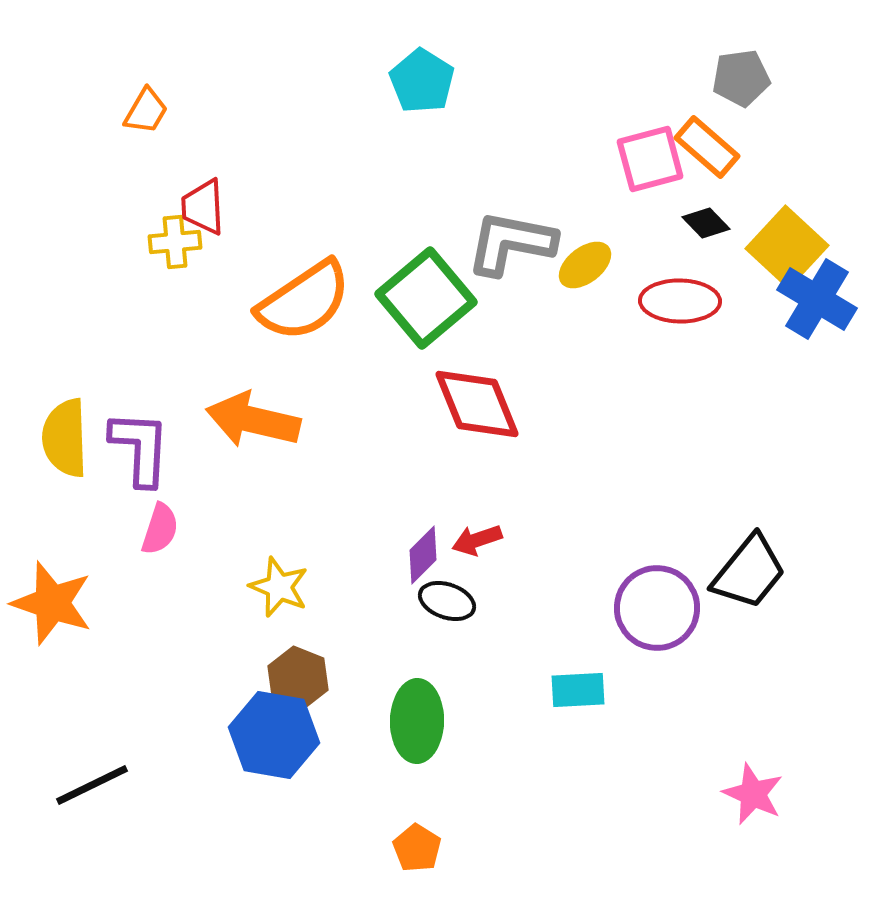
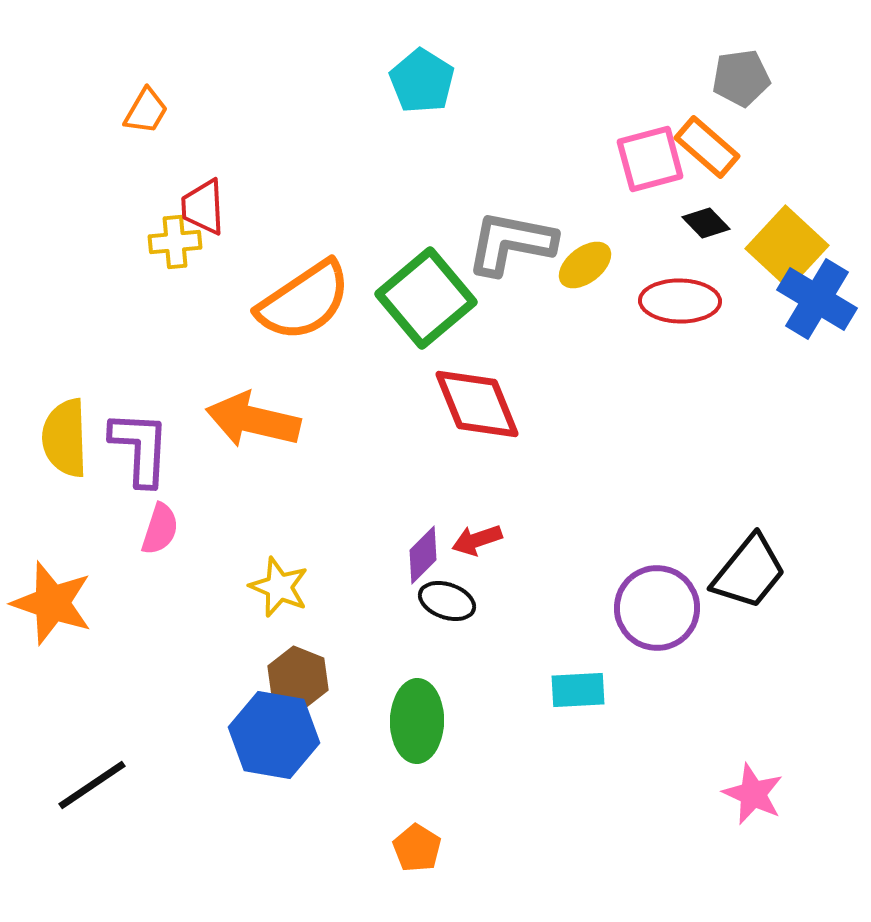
black line: rotated 8 degrees counterclockwise
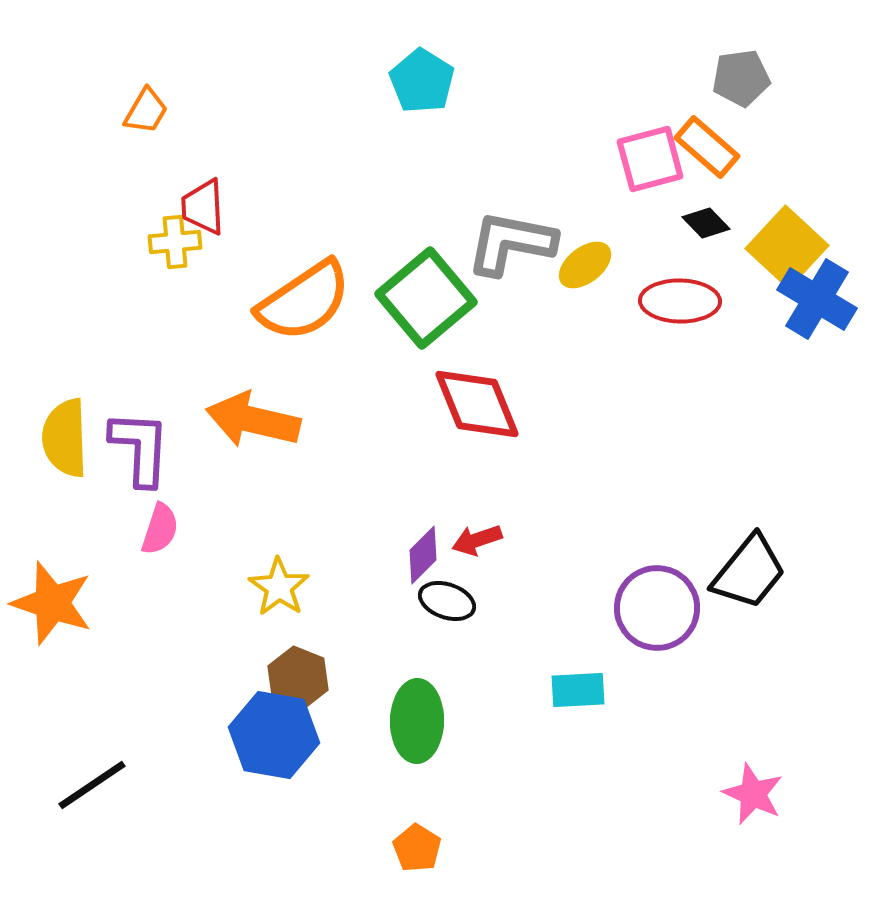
yellow star: rotated 12 degrees clockwise
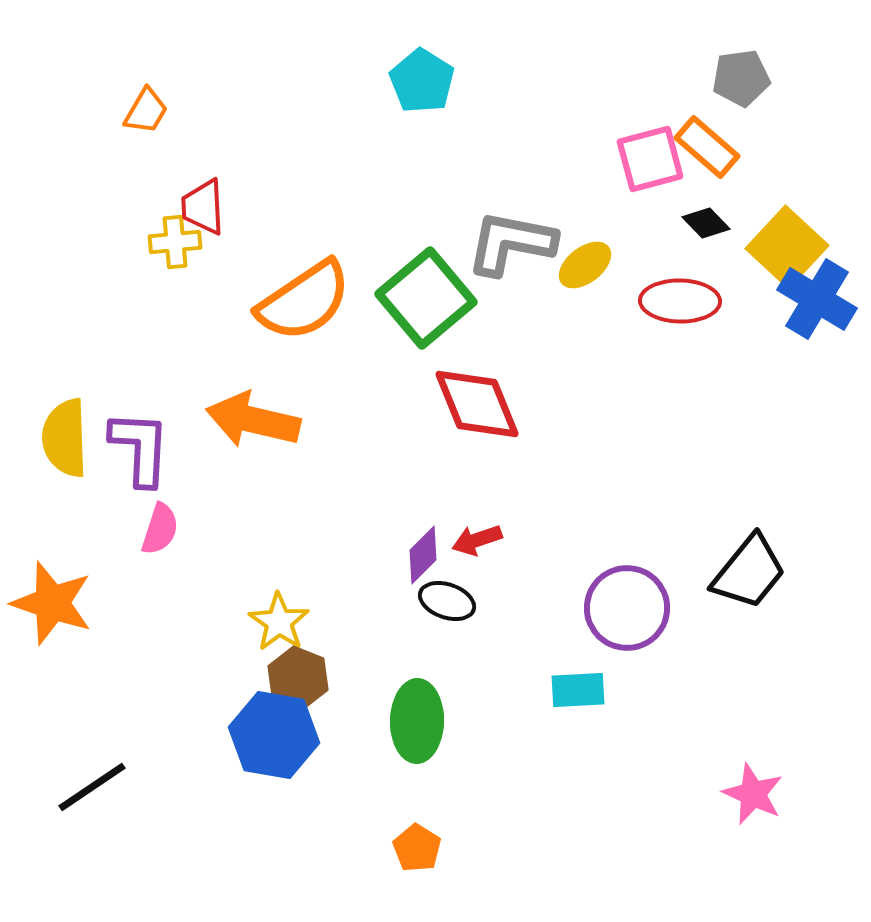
yellow star: moved 35 px down
purple circle: moved 30 px left
black line: moved 2 px down
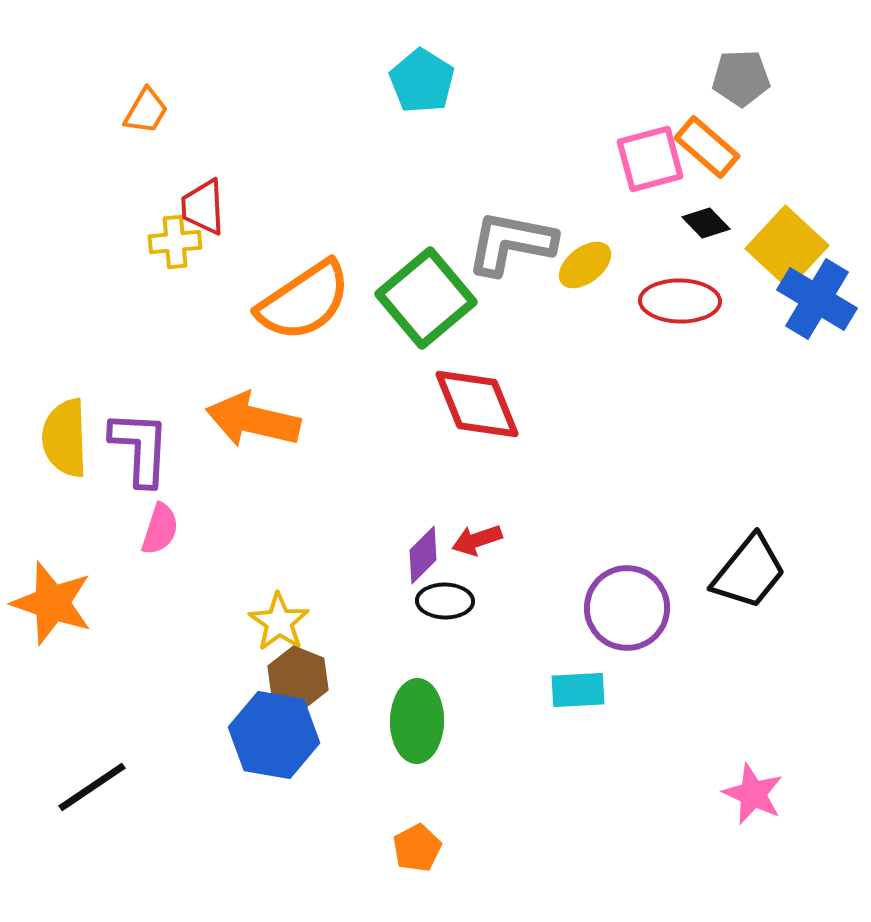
gray pentagon: rotated 6 degrees clockwise
black ellipse: moved 2 px left; rotated 18 degrees counterclockwise
orange pentagon: rotated 12 degrees clockwise
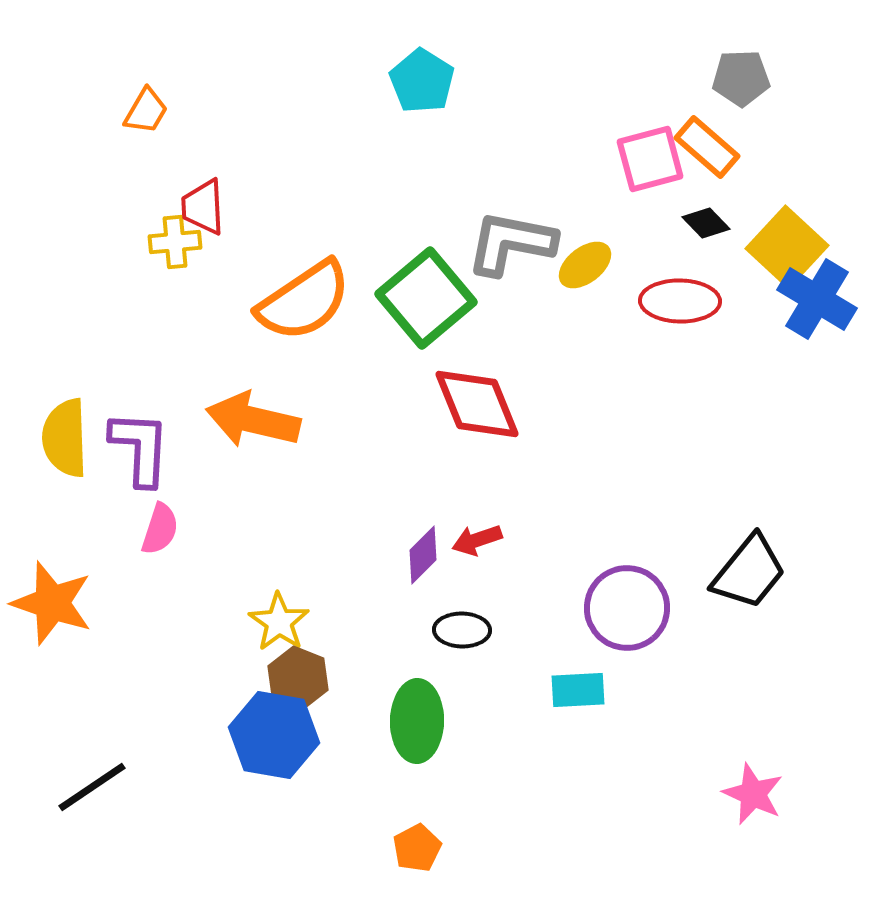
black ellipse: moved 17 px right, 29 px down
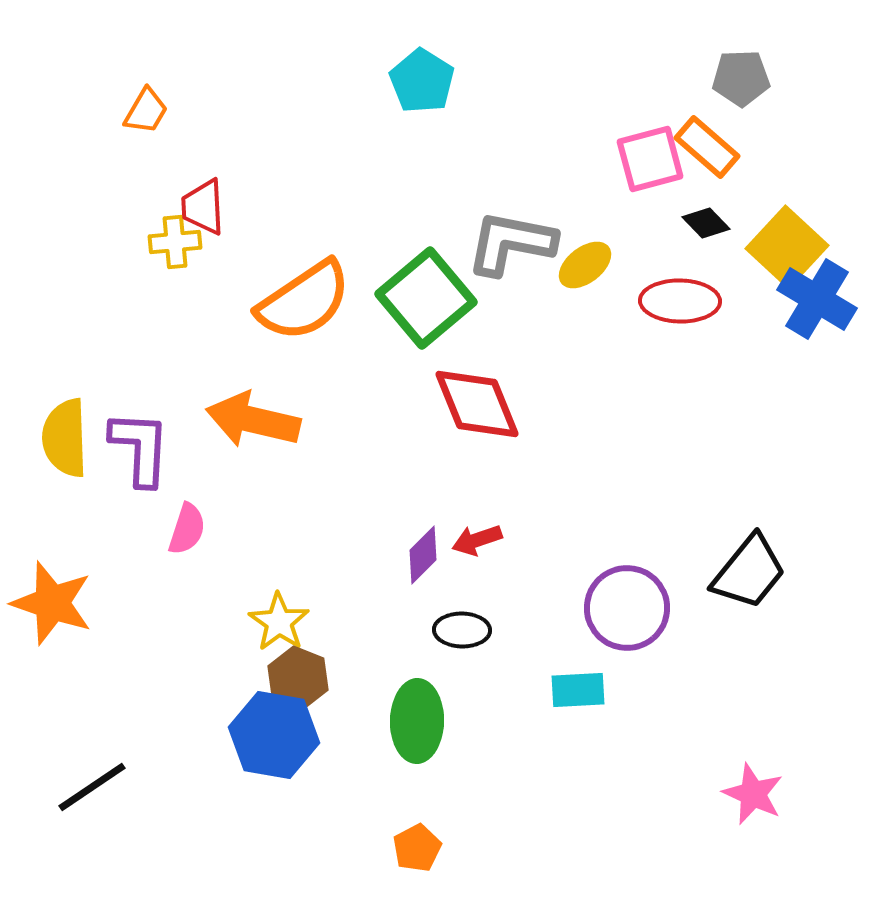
pink semicircle: moved 27 px right
